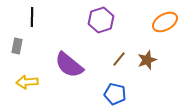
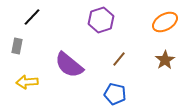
black line: rotated 42 degrees clockwise
brown star: moved 18 px right; rotated 12 degrees counterclockwise
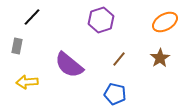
brown star: moved 5 px left, 2 px up
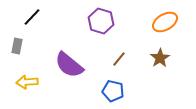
purple hexagon: moved 1 px down; rotated 25 degrees counterclockwise
blue pentagon: moved 2 px left, 3 px up
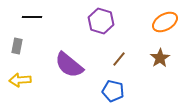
black line: rotated 48 degrees clockwise
yellow arrow: moved 7 px left, 2 px up
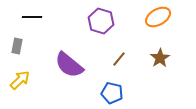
orange ellipse: moved 7 px left, 5 px up
yellow arrow: rotated 140 degrees clockwise
blue pentagon: moved 1 px left, 2 px down
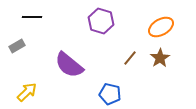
orange ellipse: moved 3 px right, 10 px down
gray rectangle: rotated 49 degrees clockwise
brown line: moved 11 px right, 1 px up
yellow arrow: moved 7 px right, 12 px down
blue pentagon: moved 2 px left, 1 px down
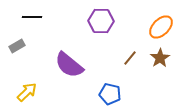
purple hexagon: rotated 15 degrees counterclockwise
orange ellipse: rotated 15 degrees counterclockwise
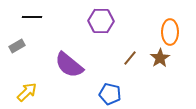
orange ellipse: moved 9 px right, 5 px down; rotated 45 degrees counterclockwise
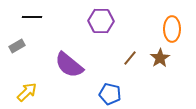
orange ellipse: moved 2 px right, 3 px up
